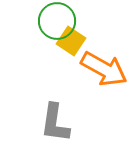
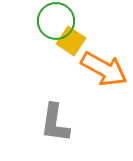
green circle: moved 1 px left
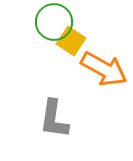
green circle: moved 2 px left, 1 px down
gray L-shape: moved 1 px left, 4 px up
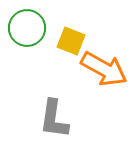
green circle: moved 27 px left, 6 px down
yellow square: rotated 12 degrees counterclockwise
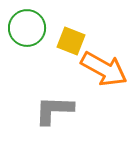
gray L-shape: moved 9 px up; rotated 84 degrees clockwise
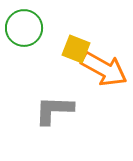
green circle: moved 3 px left
yellow square: moved 5 px right, 8 px down
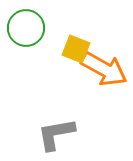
green circle: moved 2 px right
gray L-shape: moved 2 px right, 24 px down; rotated 12 degrees counterclockwise
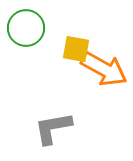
yellow square: rotated 12 degrees counterclockwise
gray L-shape: moved 3 px left, 6 px up
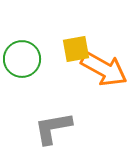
green circle: moved 4 px left, 31 px down
yellow square: rotated 20 degrees counterclockwise
